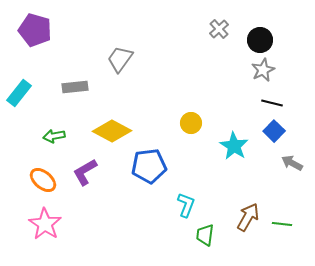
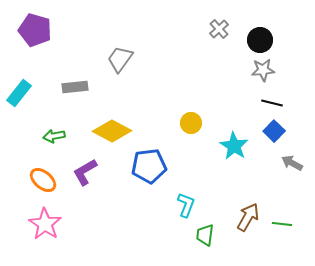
gray star: rotated 20 degrees clockwise
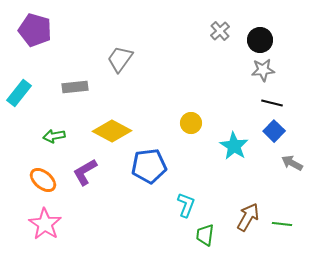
gray cross: moved 1 px right, 2 px down
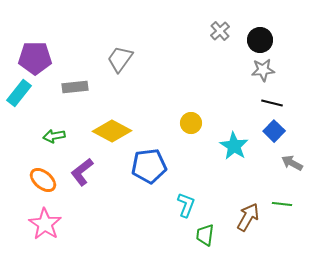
purple pentagon: moved 28 px down; rotated 16 degrees counterclockwise
purple L-shape: moved 3 px left; rotated 8 degrees counterclockwise
green line: moved 20 px up
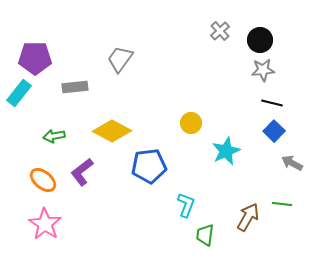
cyan star: moved 8 px left, 5 px down; rotated 16 degrees clockwise
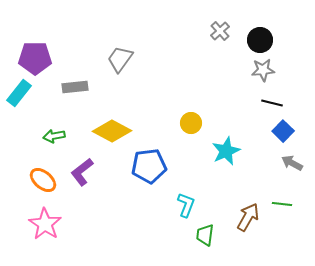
blue square: moved 9 px right
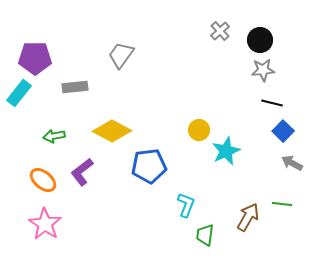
gray trapezoid: moved 1 px right, 4 px up
yellow circle: moved 8 px right, 7 px down
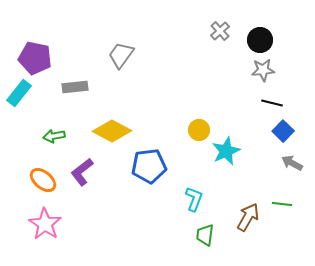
purple pentagon: rotated 12 degrees clockwise
cyan L-shape: moved 8 px right, 6 px up
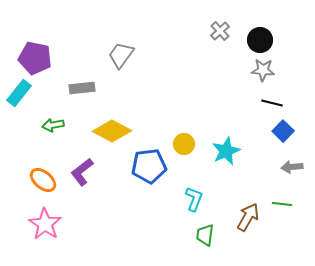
gray star: rotated 10 degrees clockwise
gray rectangle: moved 7 px right, 1 px down
yellow circle: moved 15 px left, 14 px down
green arrow: moved 1 px left, 11 px up
gray arrow: moved 4 px down; rotated 35 degrees counterclockwise
